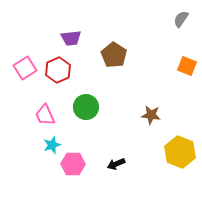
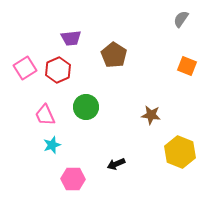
pink hexagon: moved 15 px down
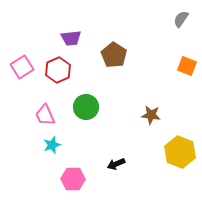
pink square: moved 3 px left, 1 px up
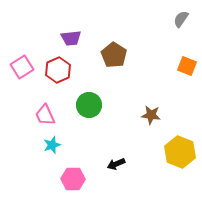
green circle: moved 3 px right, 2 px up
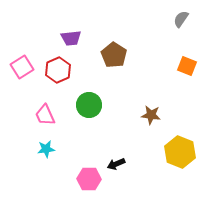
cyan star: moved 6 px left, 4 px down; rotated 12 degrees clockwise
pink hexagon: moved 16 px right
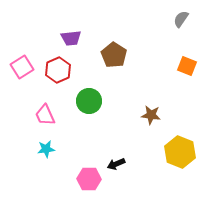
green circle: moved 4 px up
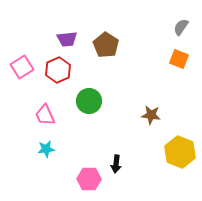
gray semicircle: moved 8 px down
purple trapezoid: moved 4 px left, 1 px down
brown pentagon: moved 8 px left, 10 px up
orange square: moved 8 px left, 7 px up
black arrow: rotated 60 degrees counterclockwise
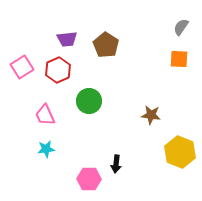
orange square: rotated 18 degrees counterclockwise
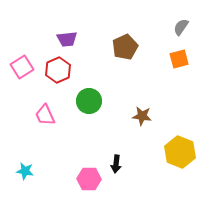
brown pentagon: moved 19 px right, 2 px down; rotated 15 degrees clockwise
orange square: rotated 18 degrees counterclockwise
brown star: moved 9 px left, 1 px down
cyan star: moved 21 px left, 22 px down; rotated 18 degrees clockwise
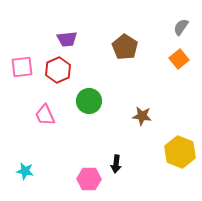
brown pentagon: rotated 15 degrees counterclockwise
orange square: rotated 24 degrees counterclockwise
pink square: rotated 25 degrees clockwise
